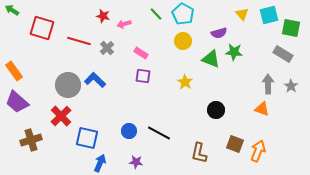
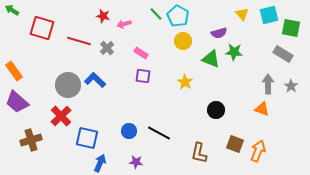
cyan pentagon: moved 5 px left, 2 px down
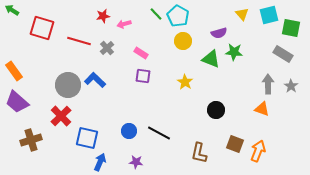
red star: rotated 24 degrees counterclockwise
blue arrow: moved 1 px up
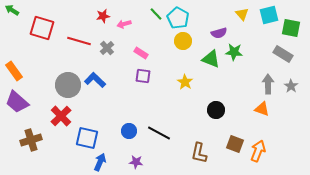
cyan pentagon: moved 2 px down
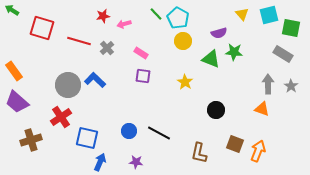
red cross: moved 1 px down; rotated 10 degrees clockwise
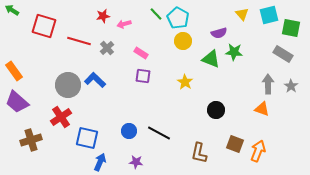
red square: moved 2 px right, 2 px up
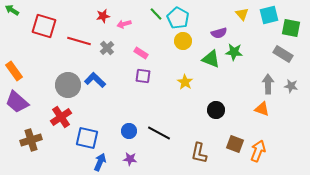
gray star: rotated 24 degrees counterclockwise
purple star: moved 6 px left, 3 px up
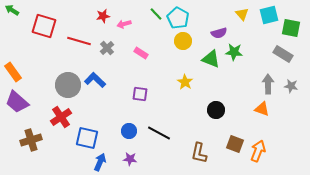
orange rectangle: moved 1 px left, 1 px down
purple square: moved 3 px left, 18 px down
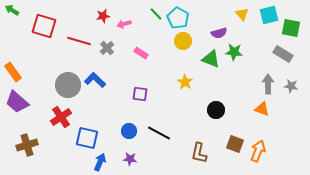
brown cross: moved 4 px left, 5 px down
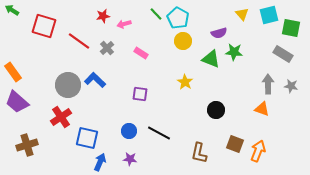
red line: rotated 20 degrees clockwise
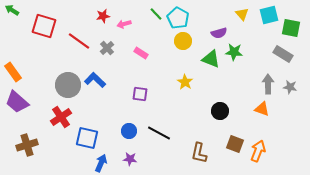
gray star: moved 1 px left, 1 px down
black circle: moved 4 px right, 1 px down
blue arrow: moved 1 px right, 1 px down
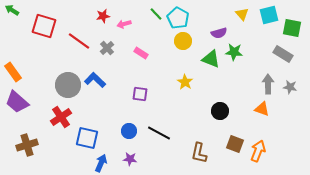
green square: moved 1 px right
